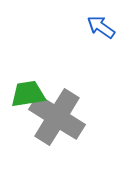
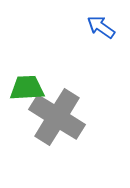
green trapezoid: moved 1 px left, 6 px up; rotated 6 degrees clockwise
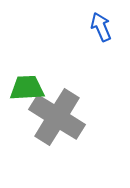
blue arrow: rotated 32 degrees clockwise
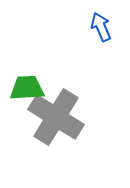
gray cross: moved 1 px left
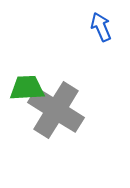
gray cross: moved 7 px up
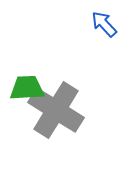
blue arrow: moved 3 px right, 3 px up; rotated 20 degrees counterclockwise
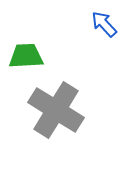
green trapezoid: moved 1 px left, 32 px up
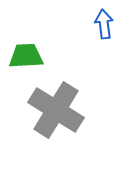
blue arrow: rotated 36 degrees clockwise
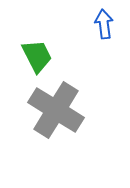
green trapezoid: moved 11 px right; rotated 66 degrees clockwise
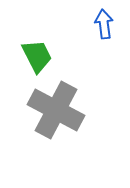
gray cross: rotated 4 degrees counterclockwise
